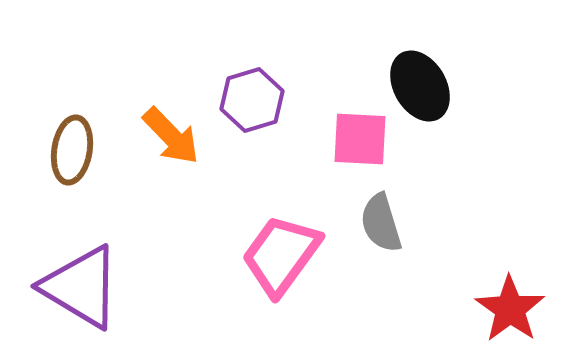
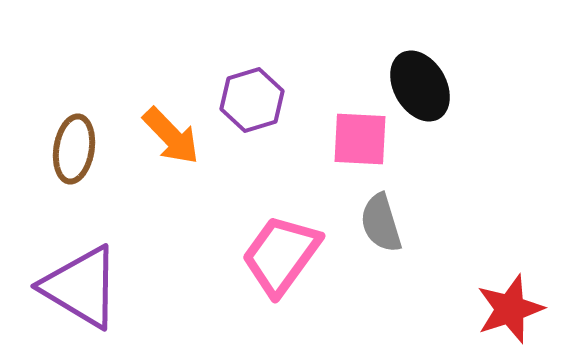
brown ellipse: moved 2 px right, 1 px up
red star: rotated 18 degrees clockwise
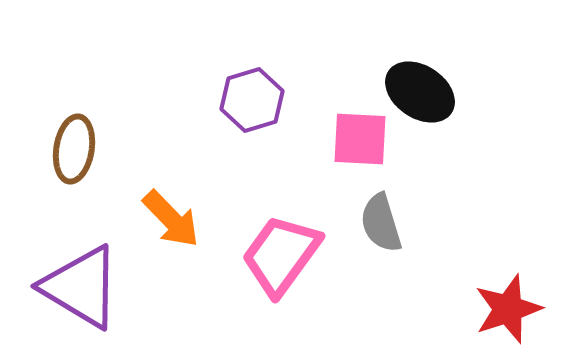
black ellipse: moved 6 px down; rotated 26 degrees counterclockwise
orange arrow: moved 83 px down
red star: moved 2 px left
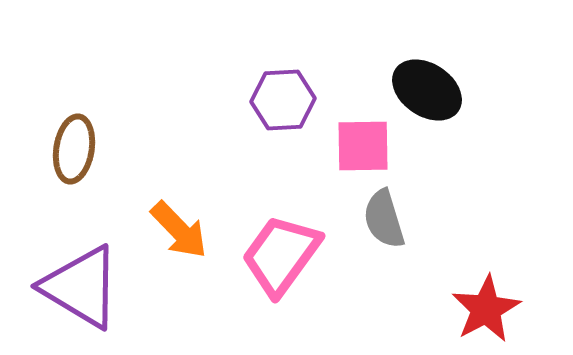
black ellipse: moved 7 px right, 2 px up
purple hexagon: moved 31 px right; rotated 14 degrees clockwise
pink square: moved 3 px right, 7 px down; rotated 4 degrees counterclockwise
orange arrow: moved 8 px right, 11 px down
gray semicircle: moved 3 px right, 4 px up
red star: moved 22 px left; rotated 10 degrees counterclockwise
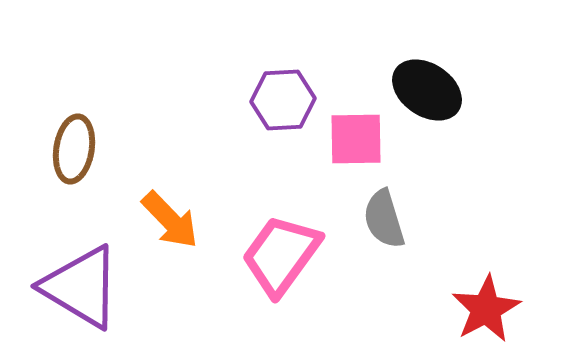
pink square: moved 7 px left, 7 px up
orange arrow: moved 9 px left, 10 px up
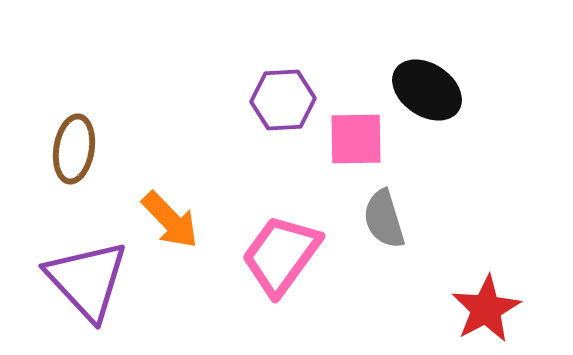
purple triangle: moved 6 px right, 7 px up; rotated 16 degrees clockwise
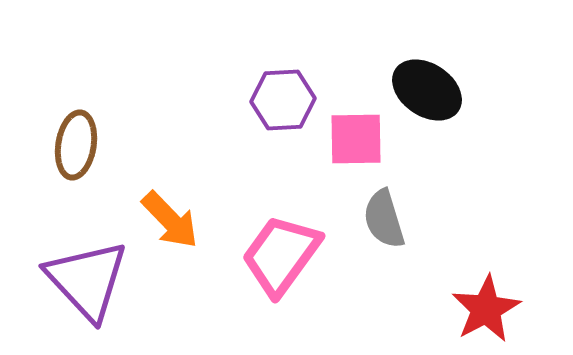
brown ellipse: moved 2 px right, 4 px up
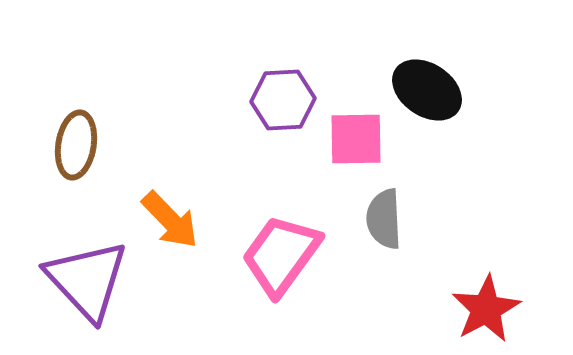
gray semicircle: rotated 14 degrees clockwise
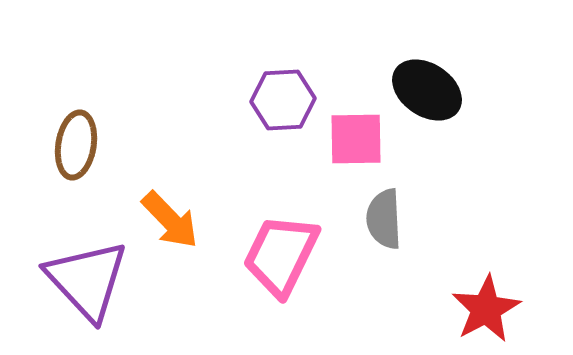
pink trapezoid: rotated 10 degrees counterclockwise
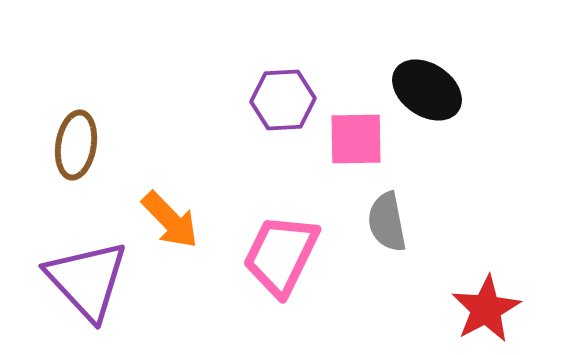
gray semicircle: moved 3 px right, 3 px down; rotated 8 degrees counterclockwise
